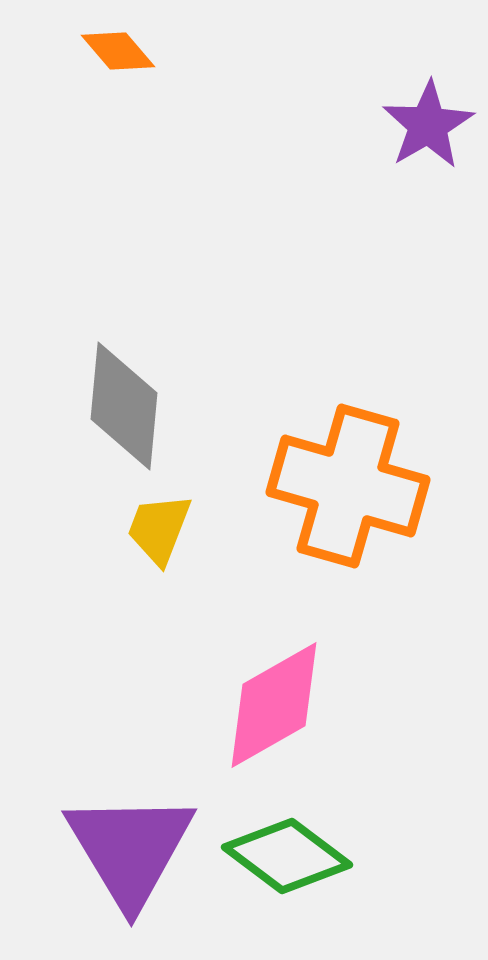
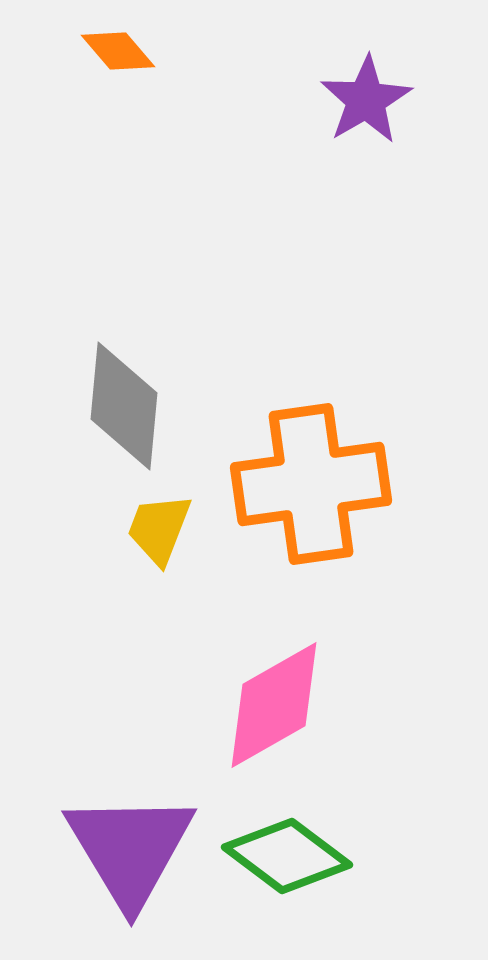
purple star: moved 62 px left, 25 px up
orange cross: moved 37 px left, 2 px up; rotated 24 degrees counterclockwise
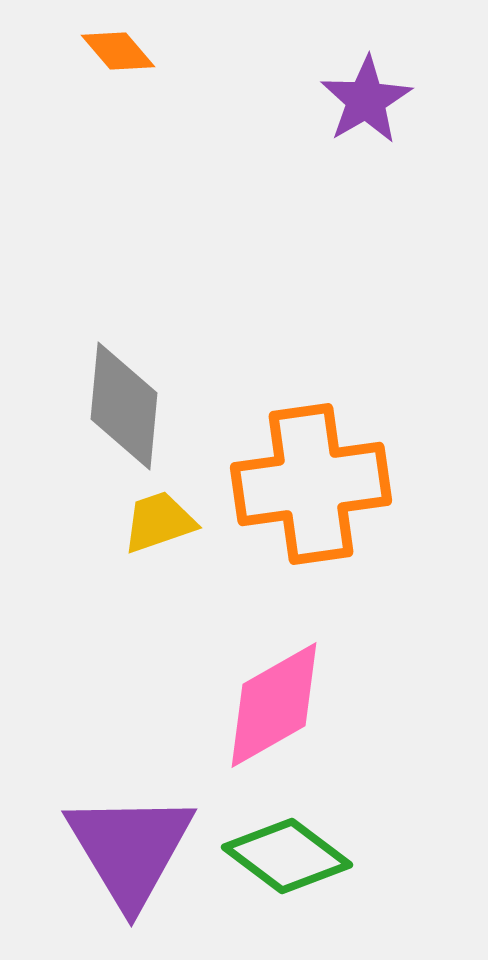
yellow trapezoid: moved 7 px up; rotated 50 degrees clockwise
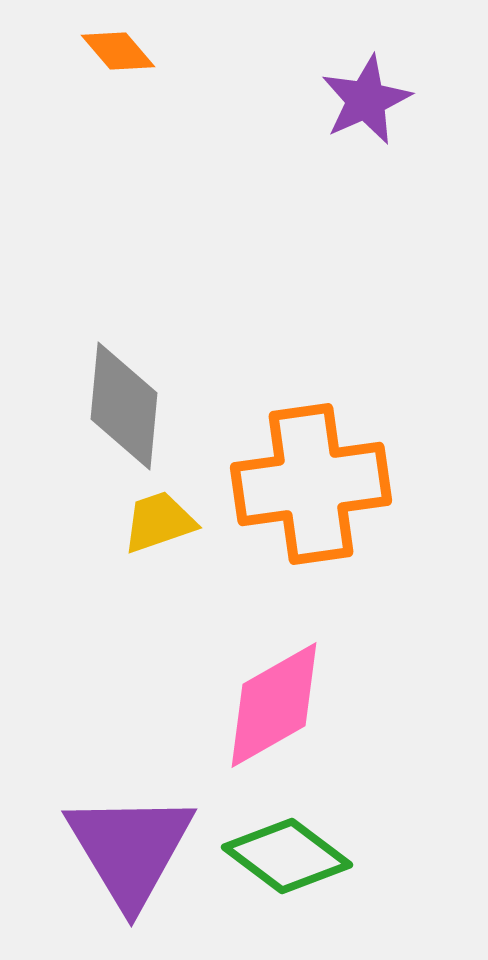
purple star: rotated 6 degrees clockwise
